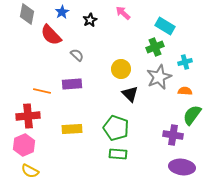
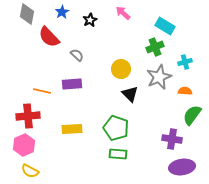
red semicircle: moved 2 px left, 2 px down
purple cross: moved 1 px left, 4 px down
purple ellipse: rotated 15 degrees counterclockwise
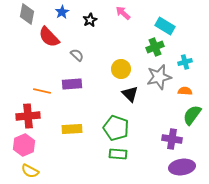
gray star: rotated 10 degrees clockwise
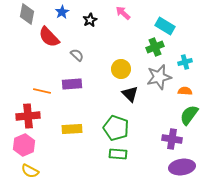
green semicircle: moved 3 px left
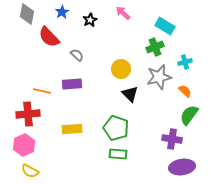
orange semicircle: rotated 40 degrees clockwise
red cross: moved 2 px up
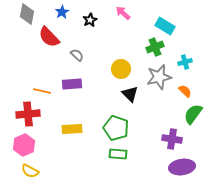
green semicircle: moved 4 px right, 1 px up
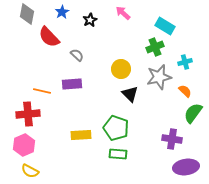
green semicircle: moved 1 px up
yellow rectangle: moved 9 px right, 6 px down
purple ellipse: moved 4 px right
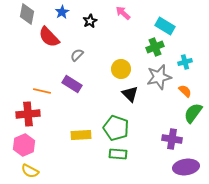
black star: moved 1 px down
gray semicircle: rotated 88 degrees counterclockwise
purple rectangle: rotated 36 degrees clockwise
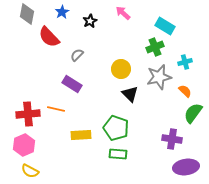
orange line: moved 14 px right, 18 px down
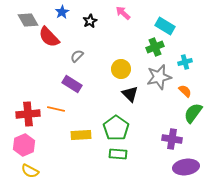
gray diamond: moved 1 px right, 6 px down; rotated 40 degrees counterclockwise
gray semicircle: moved 1 px down
green pentagon: rotated 15 degrees clockwise
